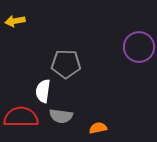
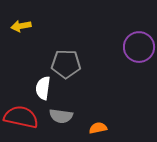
yellow arrow: moved 6 px right, 5 px down
white semicircle: moved 3 px up
red semicircle: rotated 12 degrees clockwise
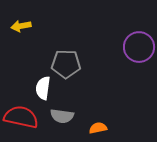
gray semicircle: moved 1 px right
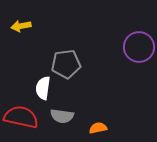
gray pentagon: rotated 8 degrees counterclockwise
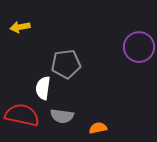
yellow arrow: moved 1 px left, 1 px down
red semicircle: moved 1 px right, 2 px up
